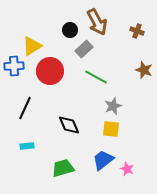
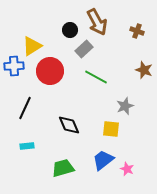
gray star: moved 12 px right
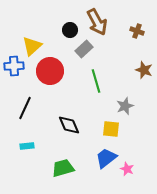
yellow triangle: rotated 10 degrees counterclockwise
green line: moved 4 px down; rotated 45 degrees clockwise
blue trapezoid: moved 3 px right, 2 px up
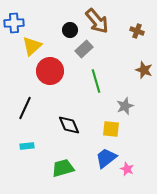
brown arrow: moved 1 px up; rotated 12 degrees counterclockwise
blue cross: moved 43 px up
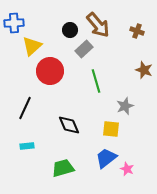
brown arrow: moved 1 px right, 4 px down
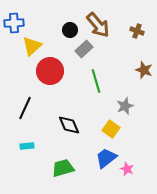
yellow square: rotated 30 degrees clockwise
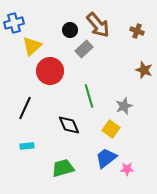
blue cross: rotated 12 degrees counterclockwise
green line: moved 7 px left, 15 px down
gray star: moved 1 px left
pink star: rotated 24 degrees counterclockwise
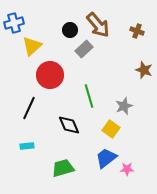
red circle: moved 4 px down
black line: moved 4 px right
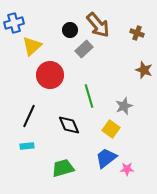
brown cross: moved 2 px down
black line: moved 8 px down
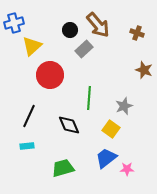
green line: moved 2 px down; rotated 20 degrees clockwise
